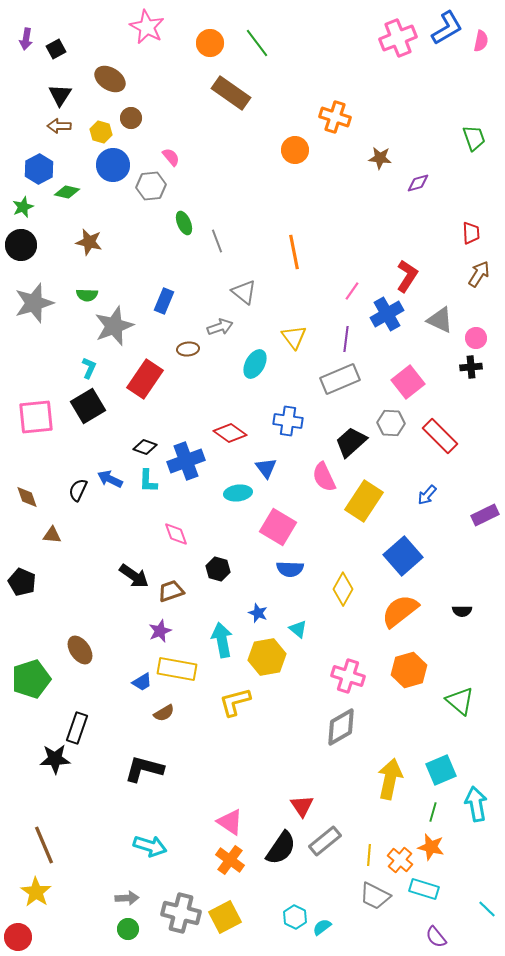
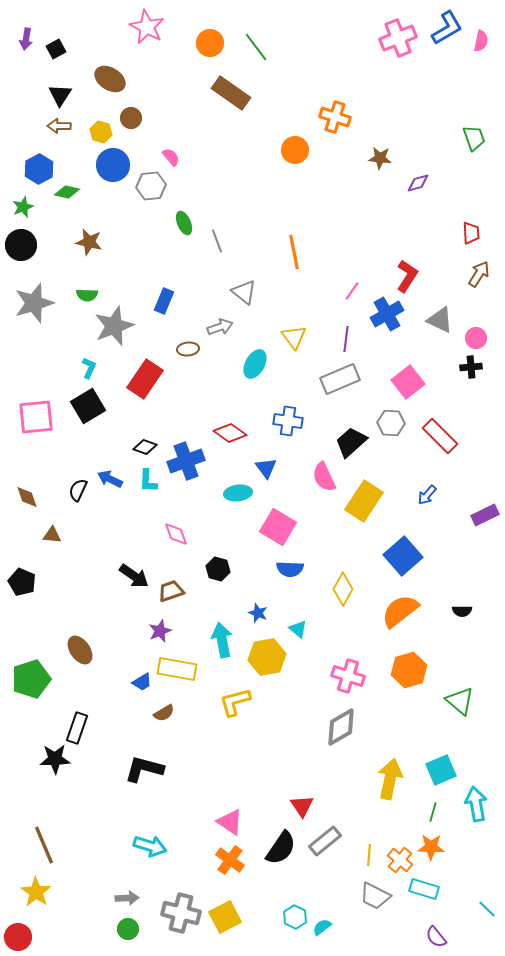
green line at (257, 43): moved 1 px left, 4 px down
orange star at (431, 847): rotated 12 degrees counterclockwise
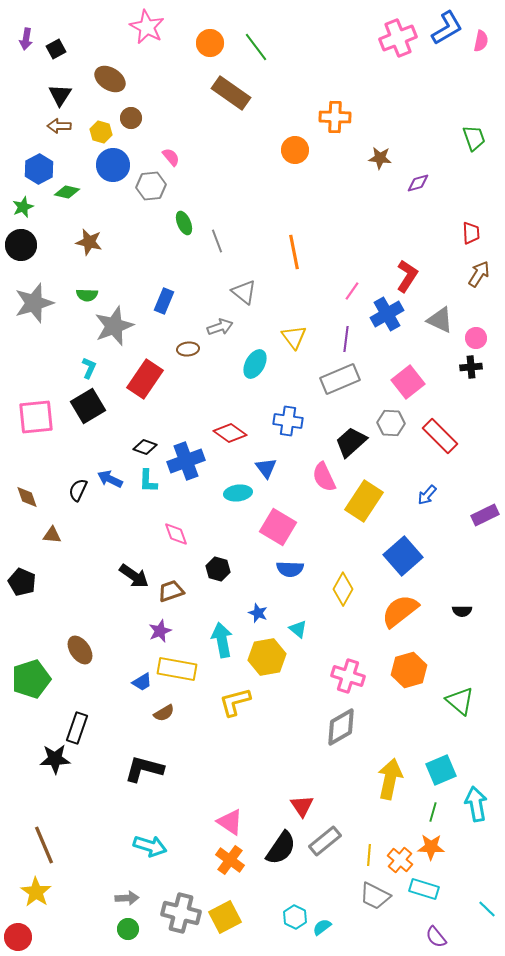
orange cross at (335, 117): rotated 16 degrees counterclockwise
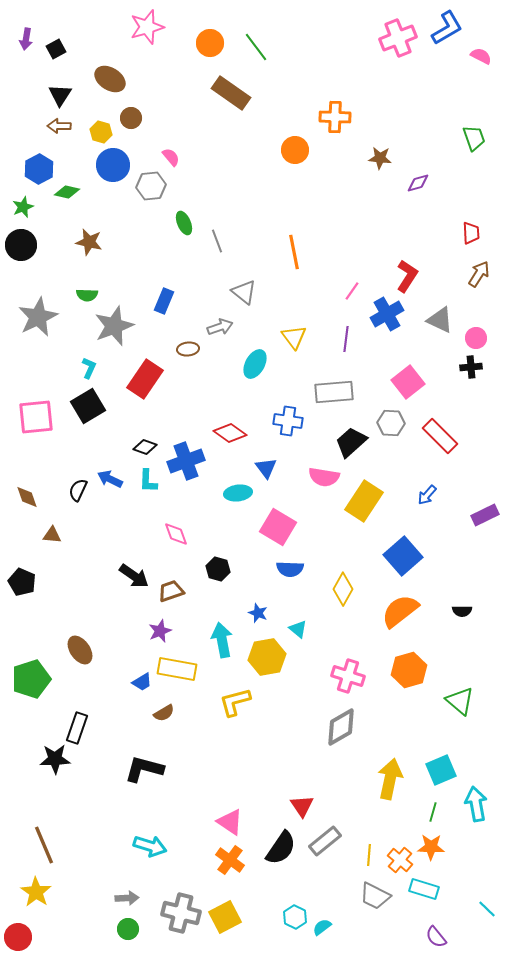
pink star at (147, 27): rotated 28 degrees clockwise
pink semicircle at (481, 41): moved 15 px down; rotated 75 degrees counterclockwise
gray star at (34, 303): moved 4 px right, 14 px down; rotated 9 degrees counterclockwise
gray rectangle at (340, 379): moved 6 px left, 13 px down; rotated 18 degrees clockwise
pink semicircle at (324, 477): rotated 56 degrees counterclockwise
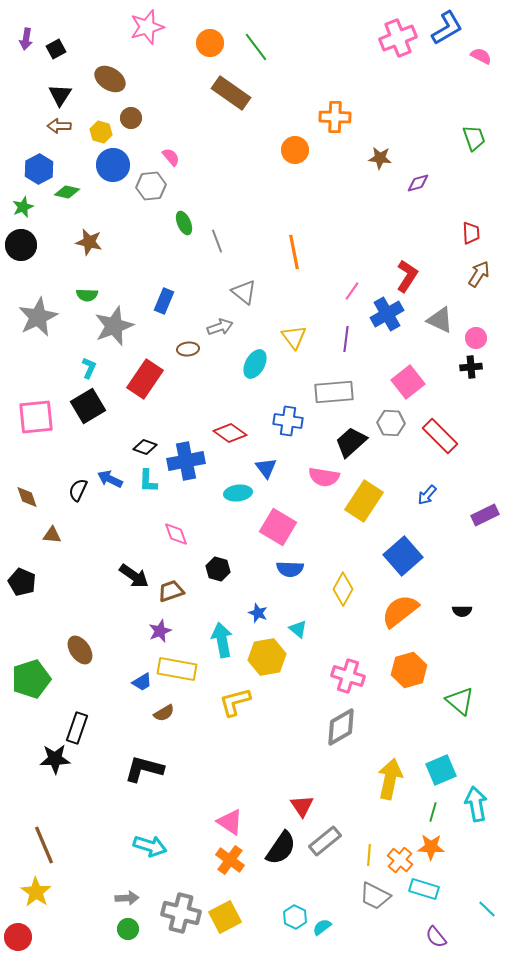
blue cross at (186, 461): rotated 9 degrees clockwise
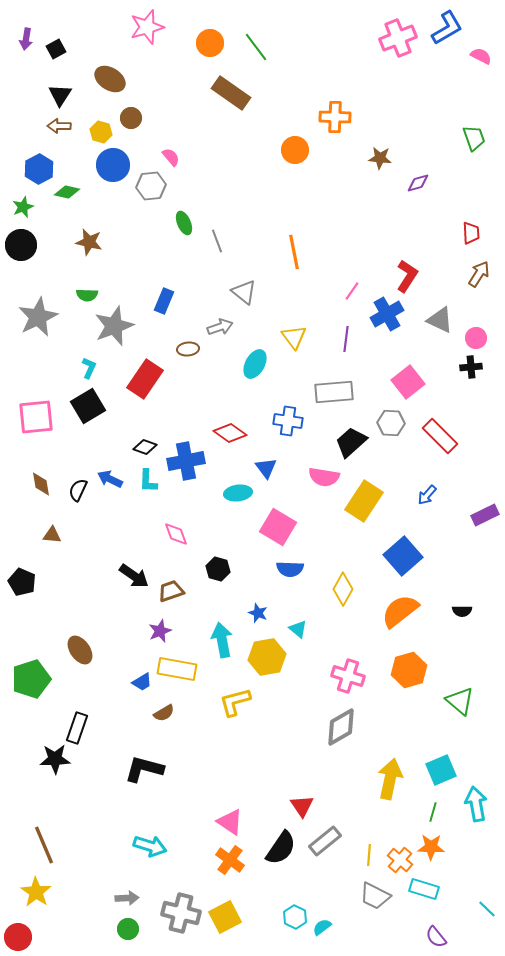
brown diamond at (27, 497): moved 14 px right, 13 px up; rotated 10 degrees clockwise
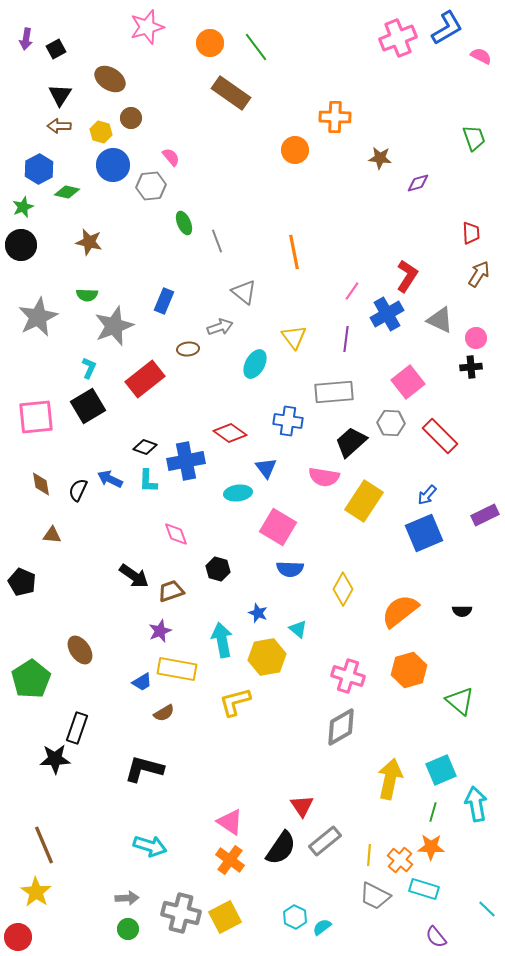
red rectangle at (145, 379): rotated 18 degrees clockwise
blue square at (403, 556): moved 21 px right, 23 px up; rotated 18 degrees clockwise
green pentagon at (31, 679): rotated 15 degrees counterclockwise
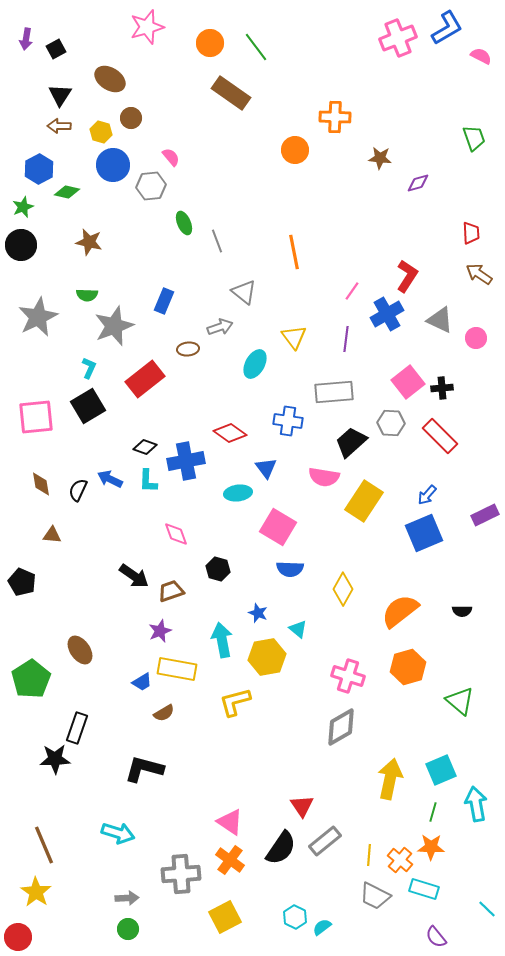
brown arrow at (479, 274): rotated 88 degrees counterclockwise
black cross at (471, 367): moved 29 px left, 21 px down
orange hexagon at (409, 670): moved 1 px left, 3 px up
cyan arrow at (150, 846): moved 32 px left, 13 px up
gray cross at (181, 913): moved 39 px up; rotated 18 degrees counterclockwise
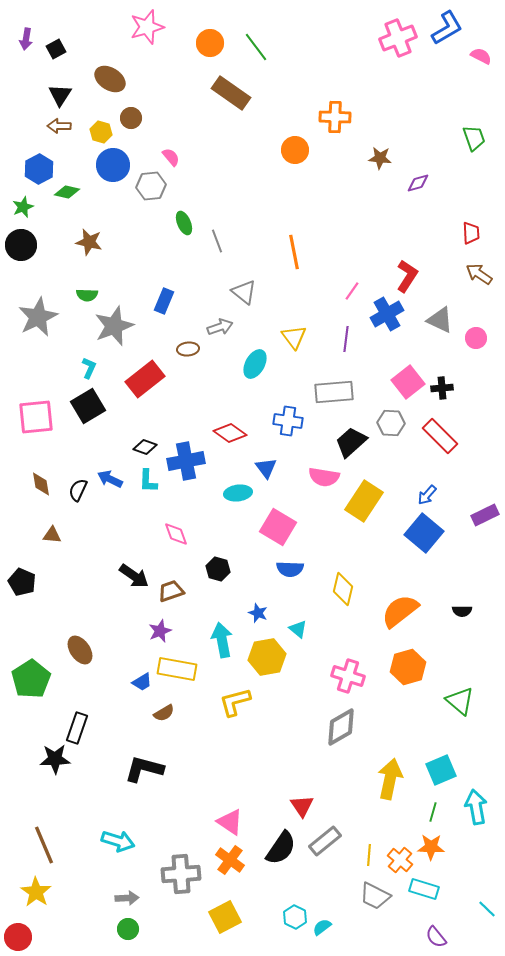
blue square at (424, 533): rotated 27 degrees counterclockwise
yellow diamond at (343, 589): rotated 16 degrees counterclockwise
cyan arrow at (476, 804): moved 3 px down
cyan arrow at (118, 833): moved 8 px down
